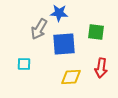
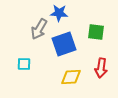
blue square: rotated 15 degrees counterclockwise
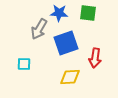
green square: moved 8 px left, 19 px up
blue square: moved 2 px right, 1 px up
red arrow: moved 6 px left, 10 px up
yellow diamond: moved 1 px left
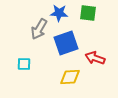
red arrow: rotated 102 degrees clockwise
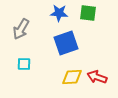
gray arrow: moved 18 px left
red arrow: moved 2 px right, 19 px down
yellow diamond: moved 2 px right
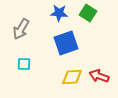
green square: rotated 24 degrees clockwise
red arrow: moved 2 px right, 1 px up
